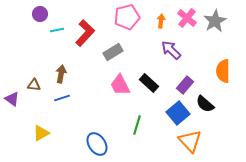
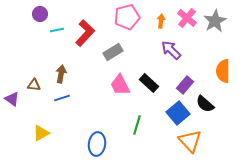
blue ellipse: rotated 40 degrees clockwise
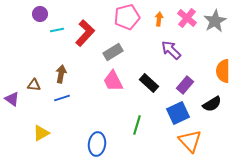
orange arrow: moved 2 px left, 2 px up
pink trapezoid: moved 7 px left, 4 px up
black semicircle: moved 7 px right; rotated 72 degrees counterclockwise
blue square: rotated 15 degrees clockwise
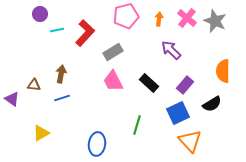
pink pentagon: moved 1 px left, 1 px up
gray star: rotated 20 degrees counterclockwise
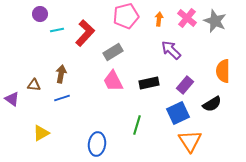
black rectangle: rotated 54 degrees counterclockwise
orange triangle: rotated 10 degrees clockwise
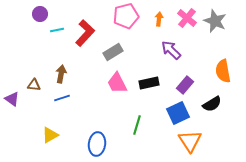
orange semicircle: rotated 10 degrees counterclockwise
pink trapezoid: moved 4 px right, 2 px down
yellow triangle: moved 9 px right, 2 px down
